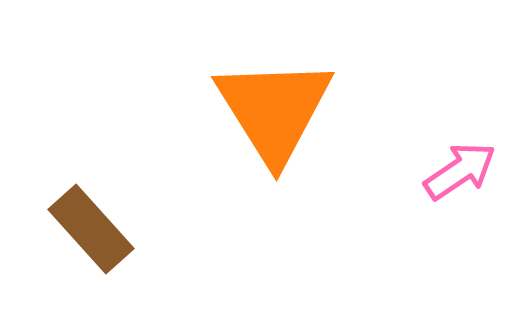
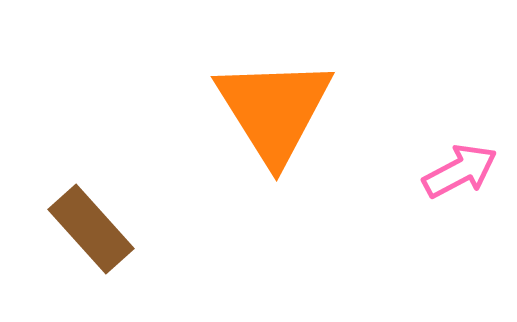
pink arrow: rotated 6 degrees clockwise
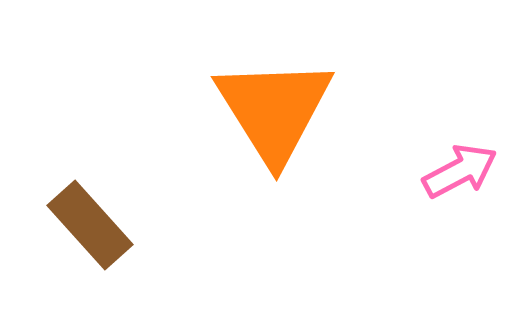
brown rectangle: moved 1 px left, 4 px up
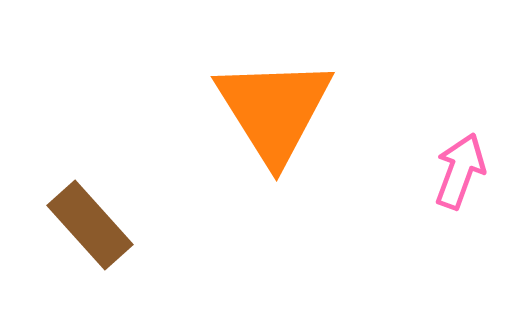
pink arrow: rotated 42 degrees counterclockwise
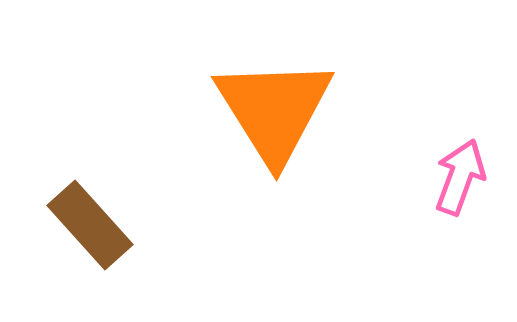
pink arrow: moved 6 px down
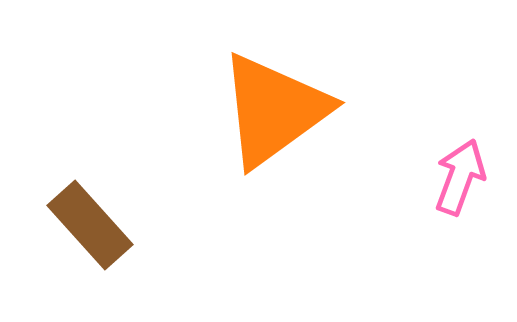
orange triangle: rotated 26 degrees clockwise
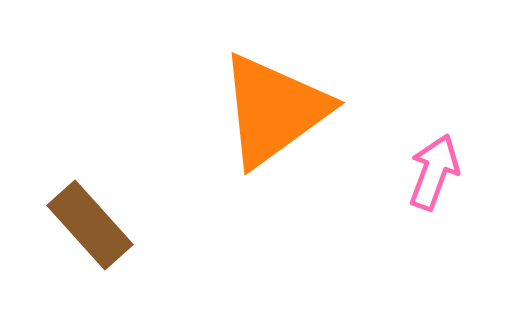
pink arrow: moved 26 px left, 5 px up
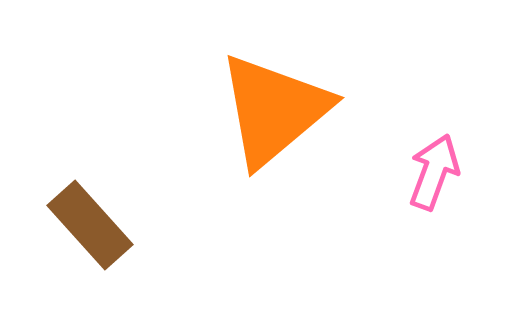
orange triangle: rotated 4 degrees counterclockwise
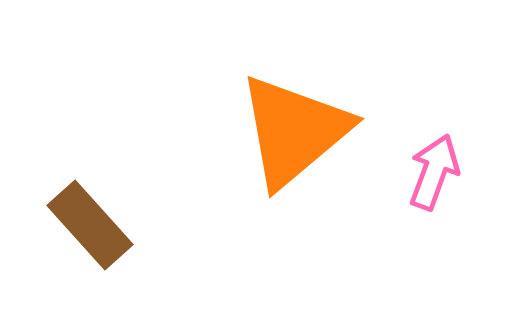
orange triangle: moved 20 px right, 21 px down
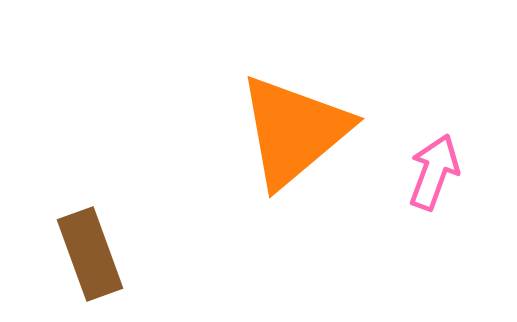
brown rectangle: moved 29 px down; rotated 22 degrees clockwise
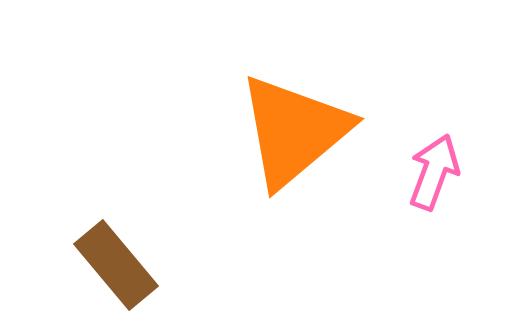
brown rectangle: moved 26 px right, 11 px down; rotated 20 degrees counterclockwise
